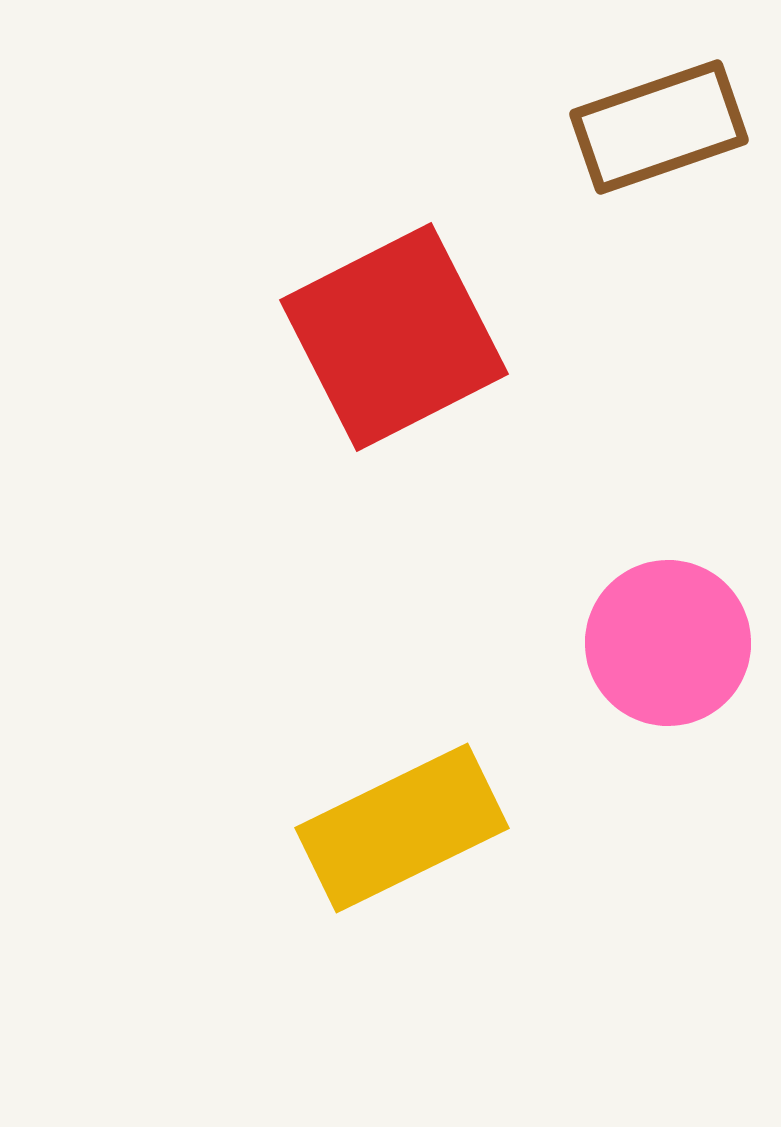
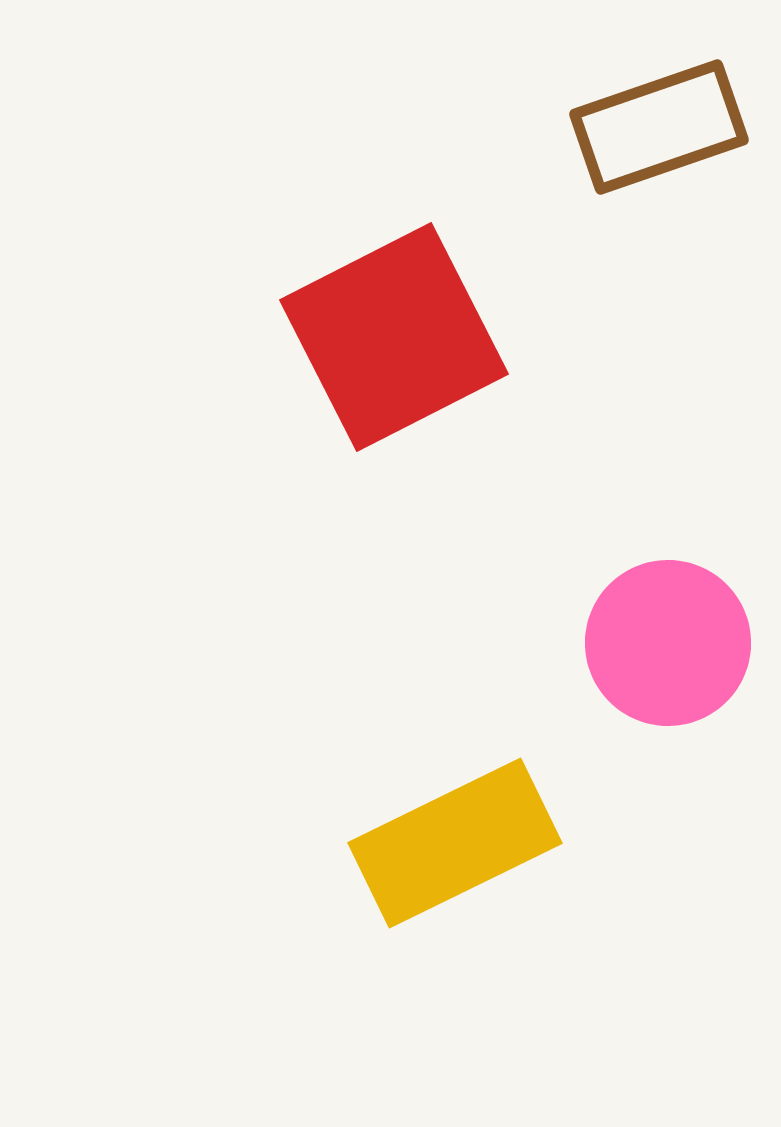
yellow rectangle: moved 53 px right, 15 px down
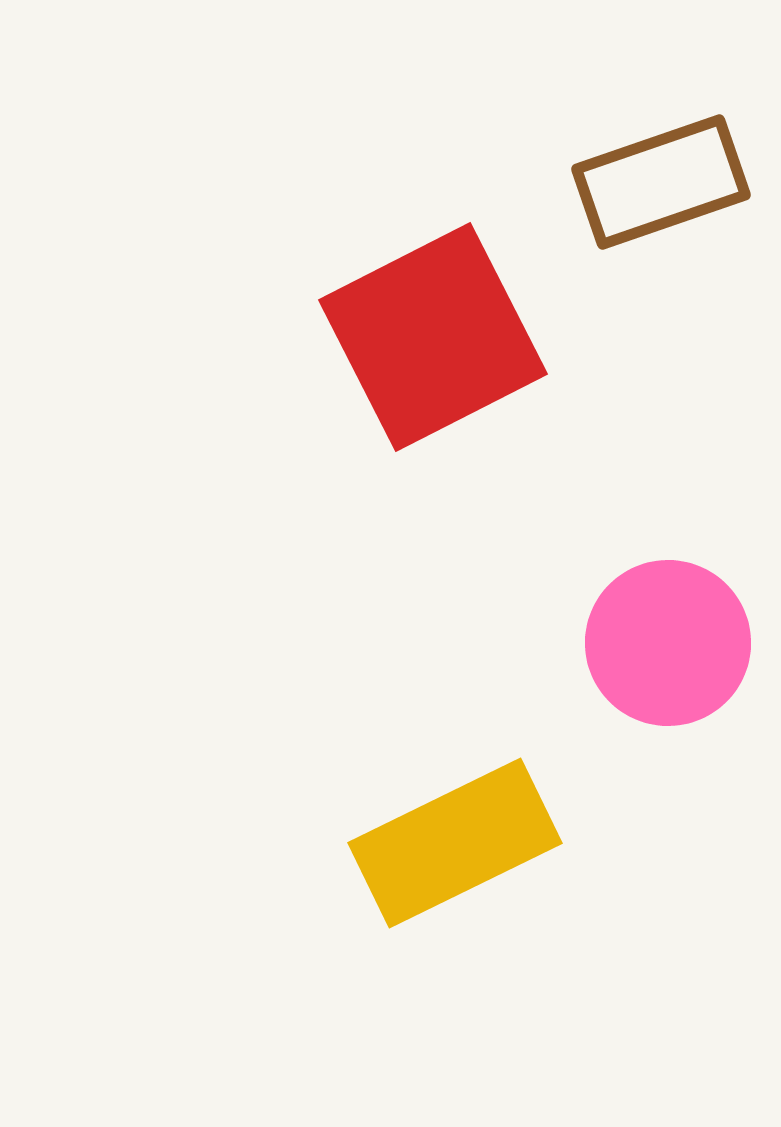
brown rectangle: moved 2 px right, 55 px down
red square: moved 39 px right
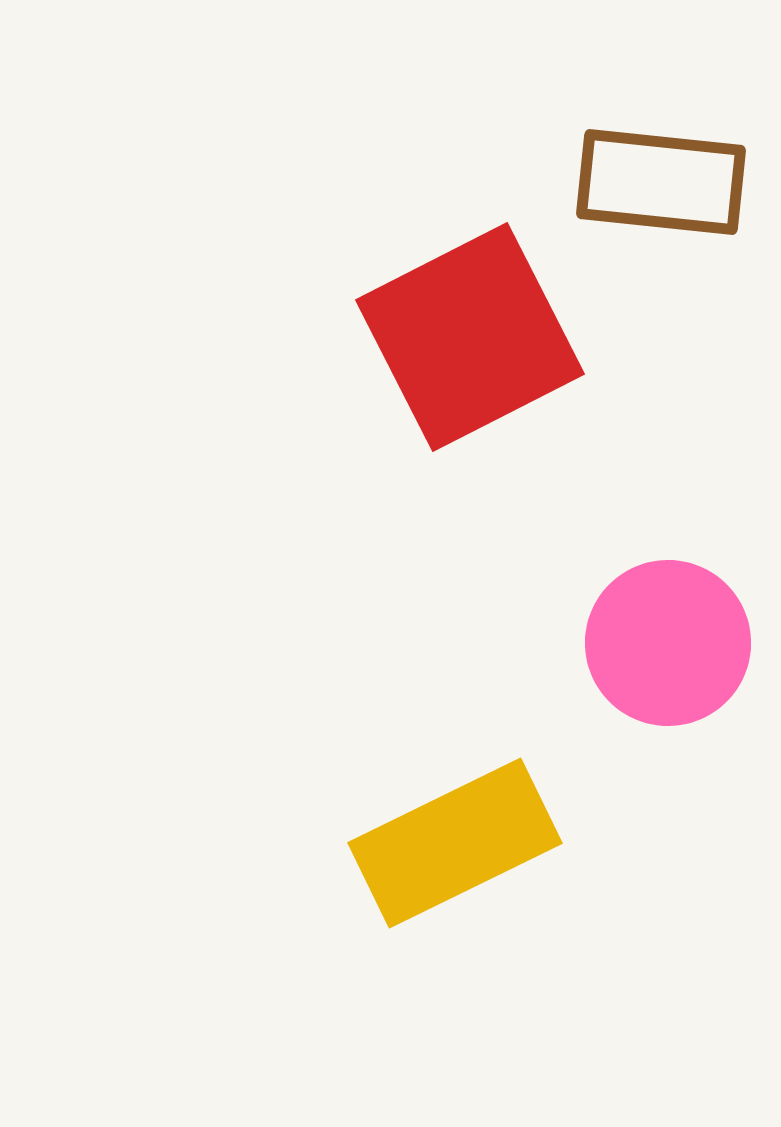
brown rectangle: rotated 25 degrees clockwise
red square: moved 37 px right
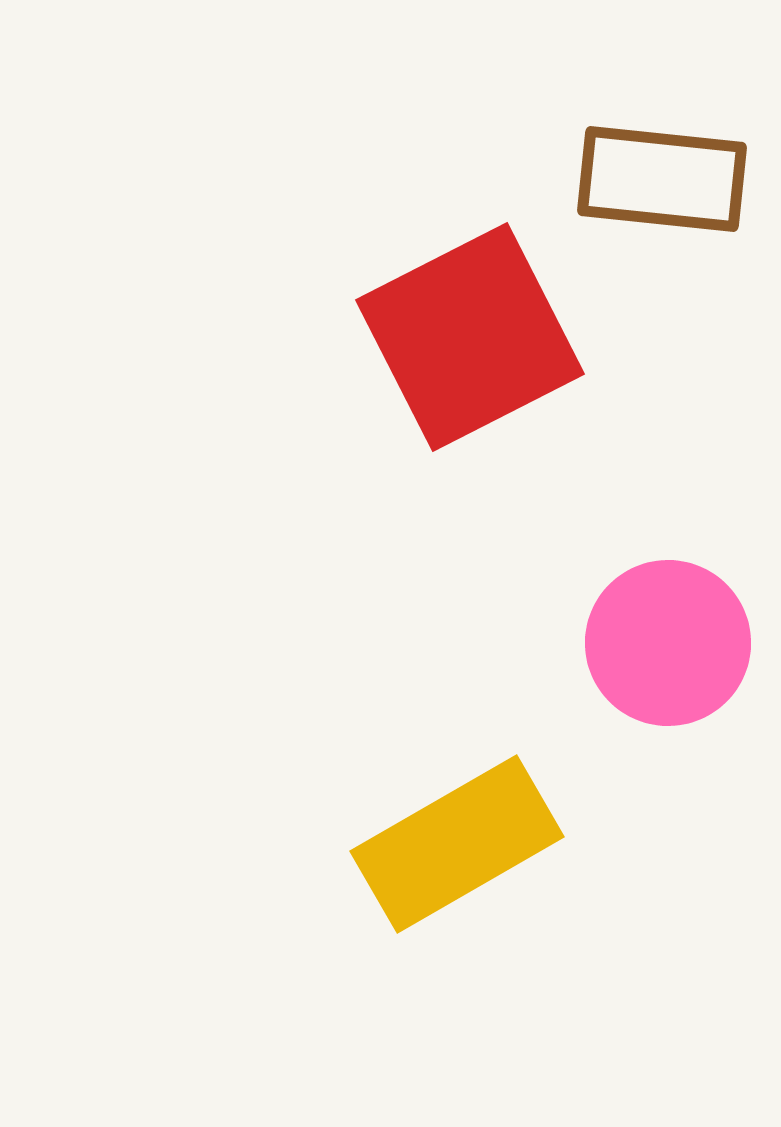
brown rectangle: moved 1 px right, 3 px up
yellow rectangle: moved 2 px right, 1 px down; rotated 4 degrees counterclockwise
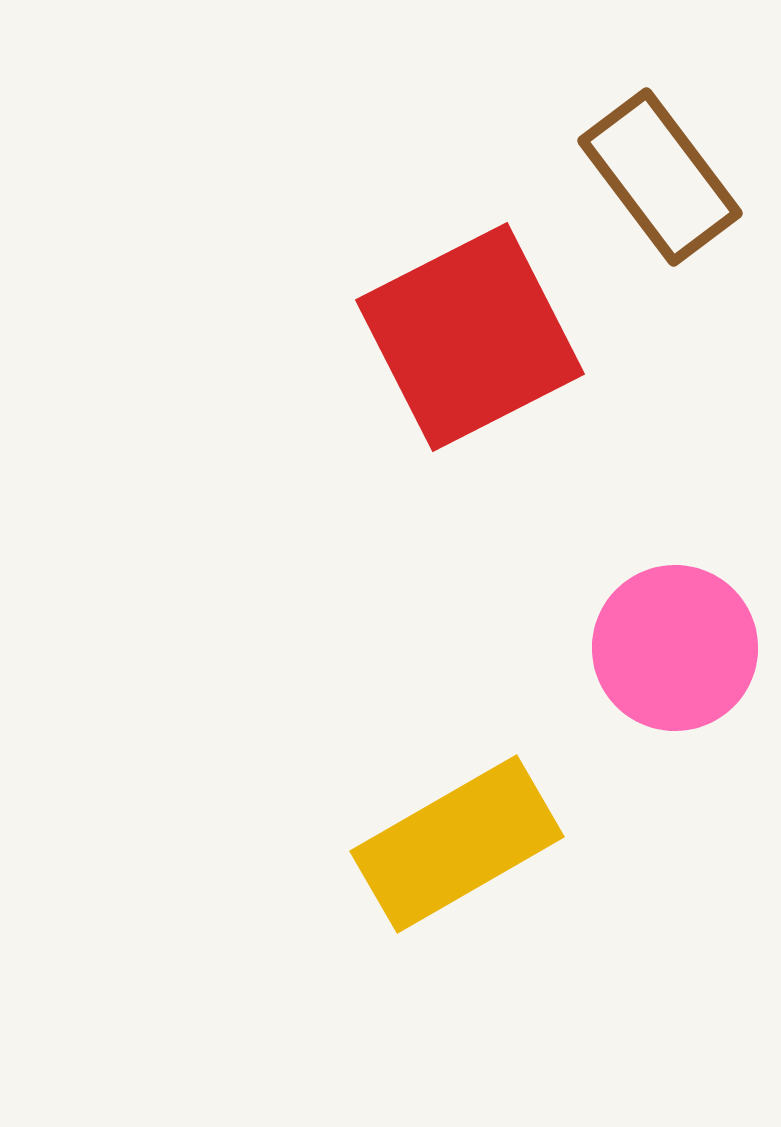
brown rectangle: moved 2 px left, 2 px up; rotated 47 degrees clockwise
pink circle: moved 7 px right, 5 px down
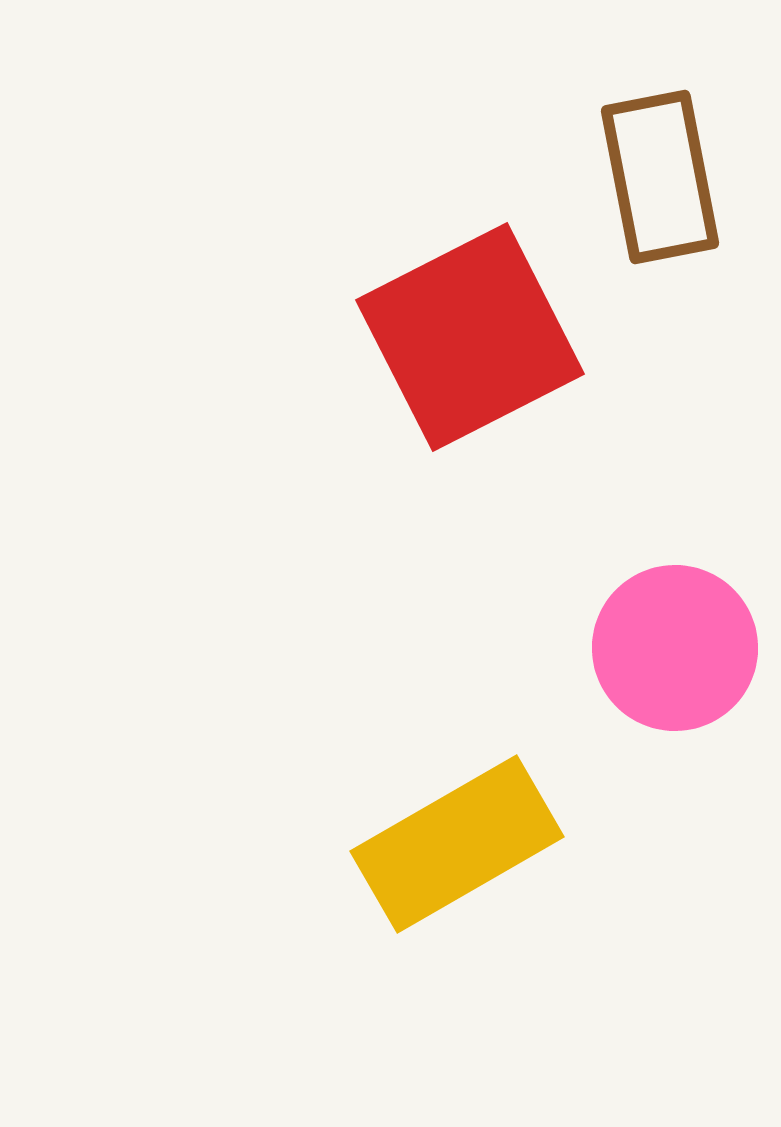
brown rectangle: rotated 26 degrees clockwise
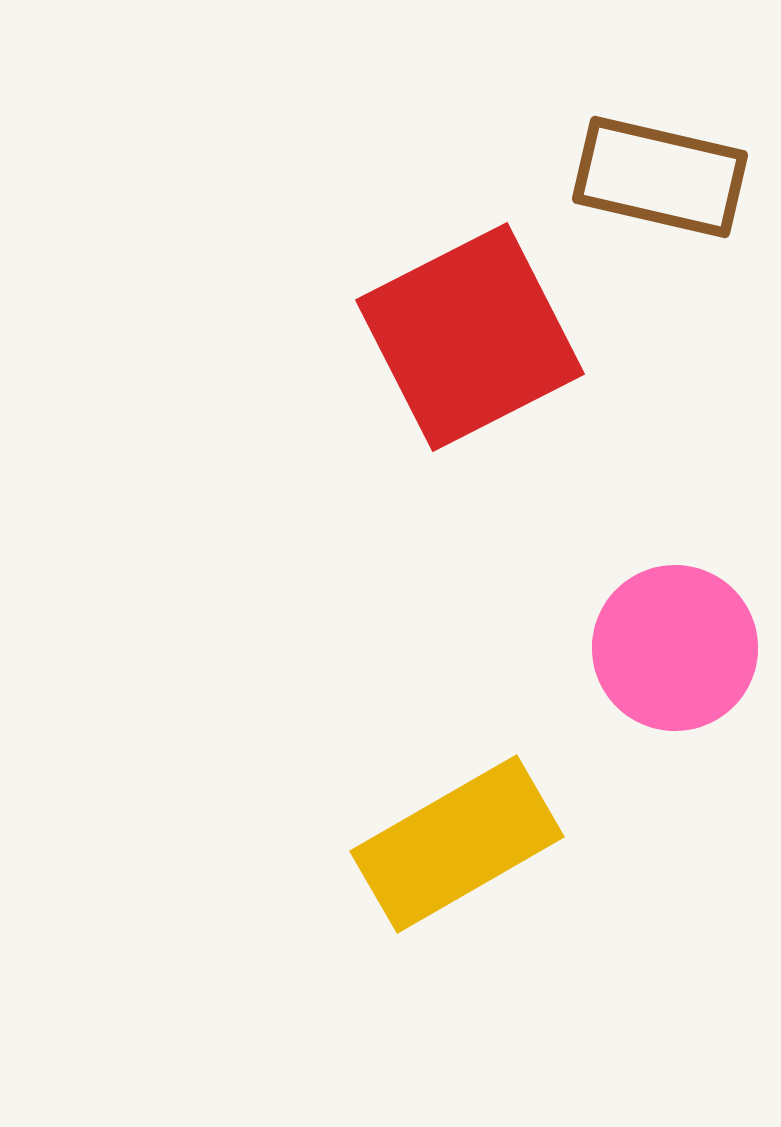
brown rectangle: rotated 66 degrees counterclockwise
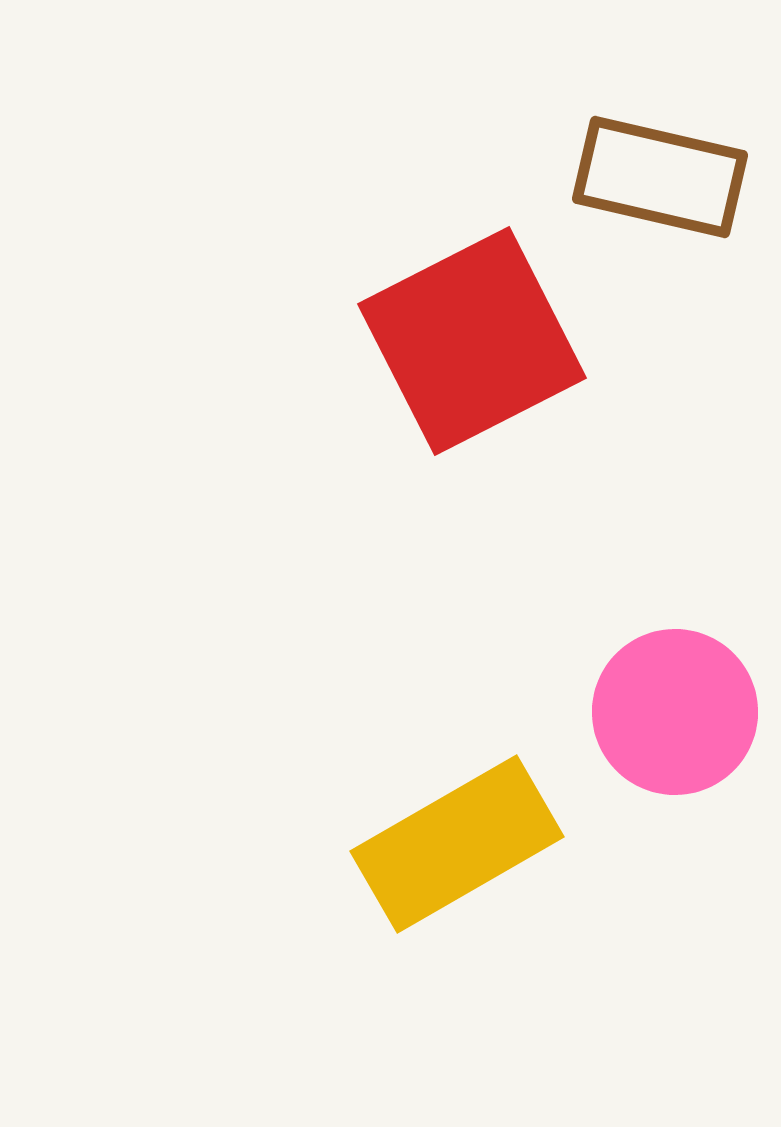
red square: moved 2 px right, 4 px down
pink circle: moved 64 px down
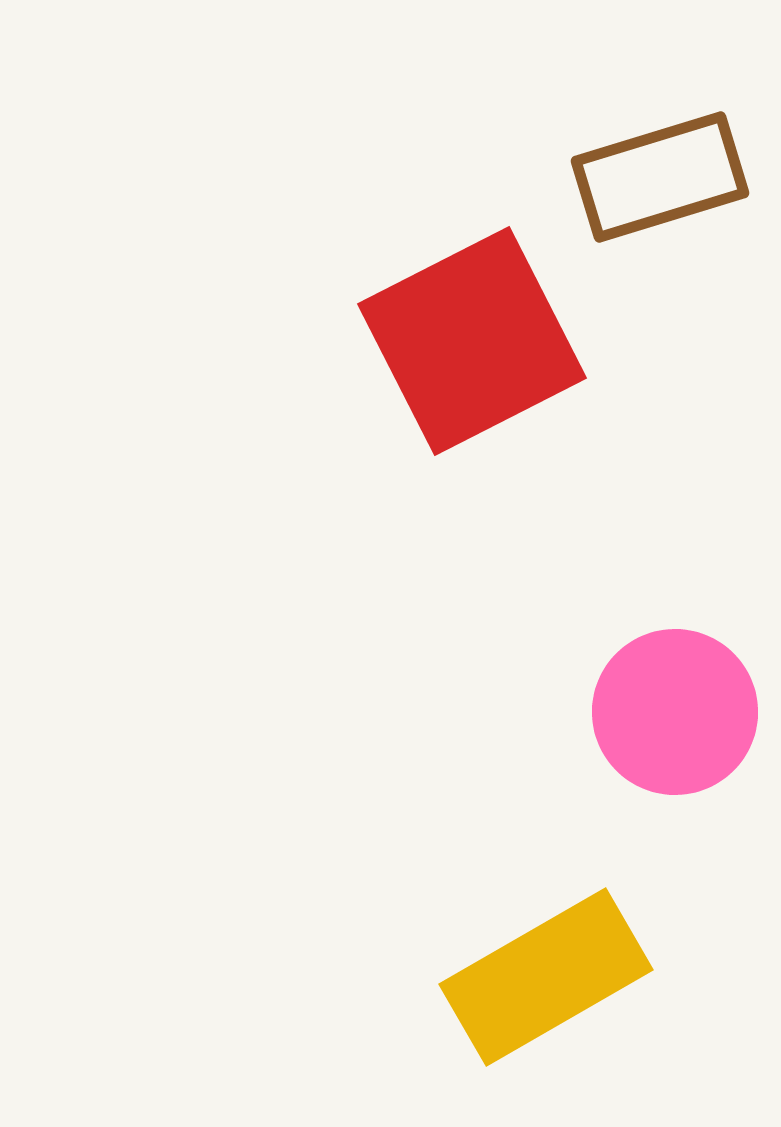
brown rectangle: rotated 30 degrees counterclockwise
yellow rectangle: moved 89 px right, 133 px down
